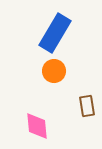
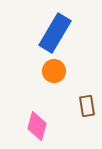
pink diamond: rotated 20 degrees clockwise
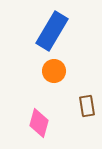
blue rectangle: moved 3 px left, 2 px up
pink diamond: moved 2 px right, 3 px up
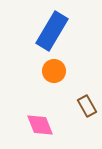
brown rectangle: rotated 20 degrees counterclockwise
pink diamond: moved 1 px right, 2 px down; rotated 36 degrees counterclockwise
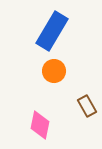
pink diamond: rotated 32 degrees clockwise
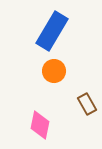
brown rectangle: moved 2 px up
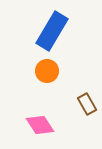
orange circle: moved 7 px left
pink diamond: rotated 44 degrees counterclockwise
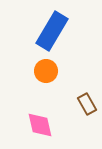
orange circle: moved 1 px left
pink diamond: rotated 20 degrees clockwise
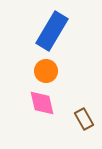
brown rectangle: moved 3 px left, 15 px down
pink diamond: moved 2 px right, 22 px up
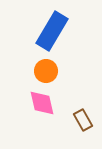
brown rectangle: moved 1 px left, 1 px down
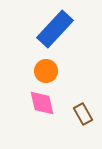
blue rectangle: moved 3 px right, 2 px up; rotated 12 degrees clockwise
brown rectangle: moved 6 px up
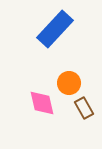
orange circle: moved 23 px right, 12 px down
brown rectangle: moved 1 px right, 6 px up
